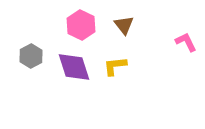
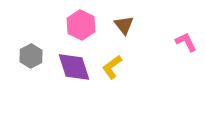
yellow L-shape: moved 3 px left, 1 px down; rotated 30 degrees counterclockwise
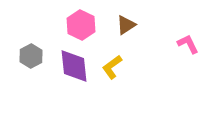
brown triangle: moved 2 px right; rotated 35 degrees clockwise
pink L-shape: moved 2 px right, 2 px down
purple diamond: moved 1 px up; rotated 12 degrees clockwise
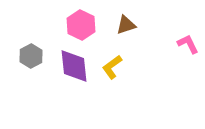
brown triangle: rotated 15 degrees clockwise
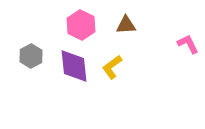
brown triangle: rotated 15 degrees clockwise
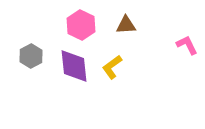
pink L-shape: moved 1 px left, 1 px down
